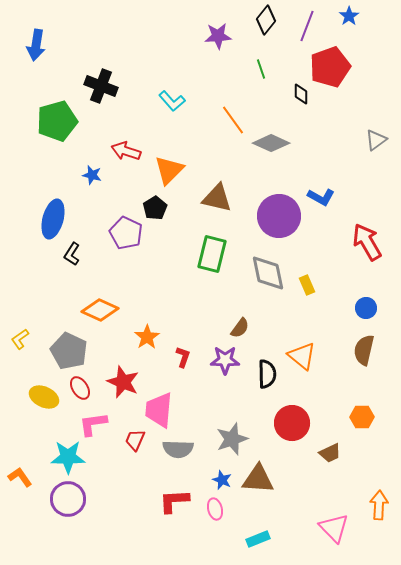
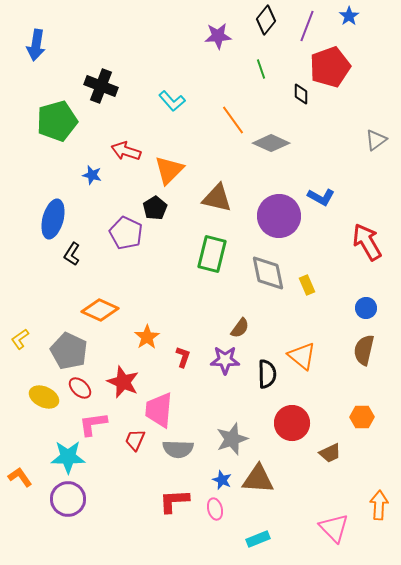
red ellipse at (80, 388): rotated 15 degrees counterclockwise
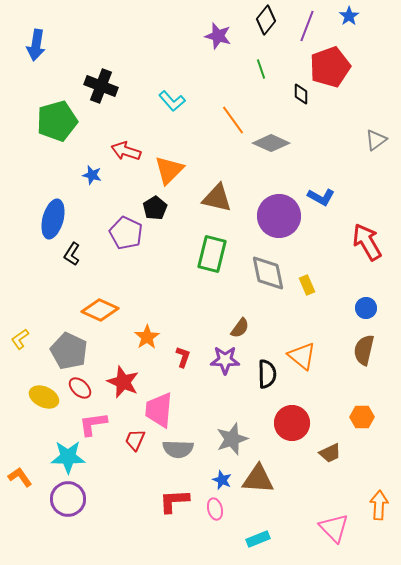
purple star at (218, 36): rotated 20 degrees clockwise
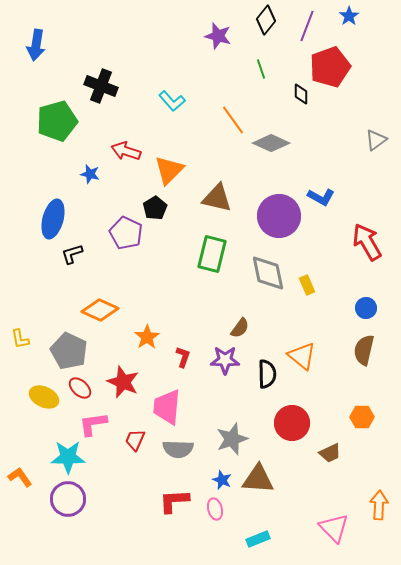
blue star at (92, 175): moved 2 px left, 1 px up
black L-shape at (72, 254): rotated 40 degrees clockwise
yellow L-shape at (20, 339): rotated 65 degrees counterclockwise
pink trapezoid at (159, 410): moved 8 px right, 3 px up
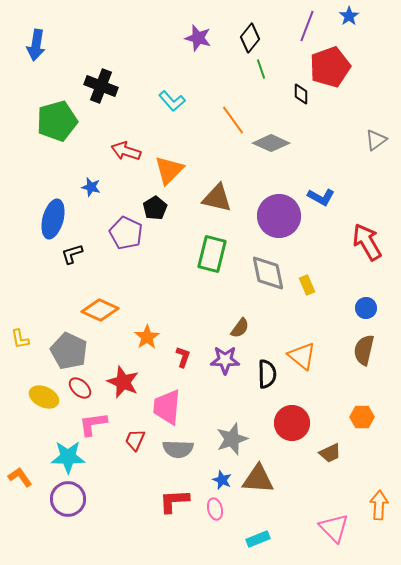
black diamond at (266, 20): moved 16 px left, 18 px down
purple star at (218, 36): moved 20 px left, 2 px down
blue star at (90, 174): moved 1 px right, 13 px down
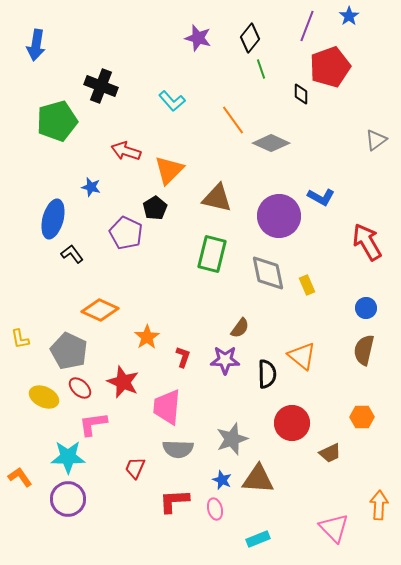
black L-shape at (72, 254): rotated 70 degrees clockwise
red trapezoid at (135, 440): moved 28 px down
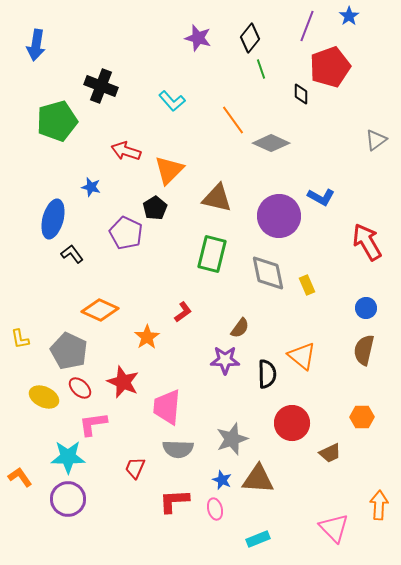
red L-shape at (183, 357): moved 45 px up; rotated 35 degrees clockwise
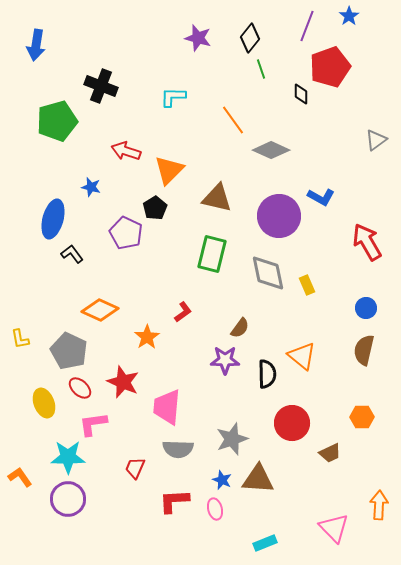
cyan L-shape at (172, 101): moved 1 px right, 4 px up; rotated 132 degrees clockwise
gray diamond at (271, 143): moved 7 px down
yellow ellipse at (44, 397): moved 6 px down; rotated 44 degrees clockwise
cyan rectangle at (258, 539): moved 7 px right, 4 px down
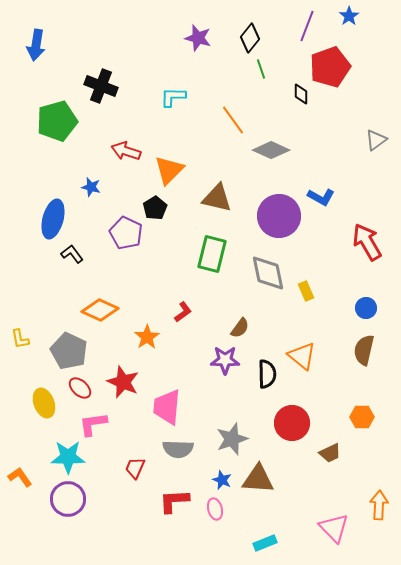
yellow rectangle at (307, 285): moved 1 px left, 6 px down
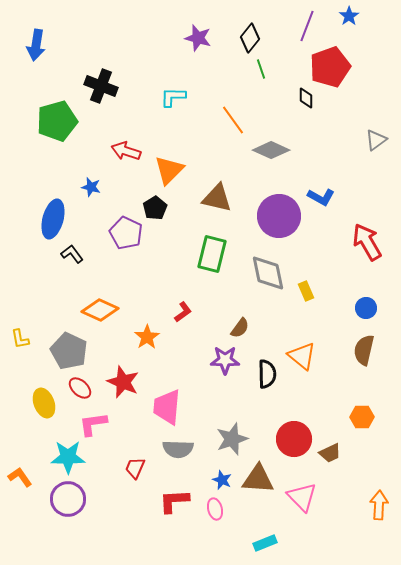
black diamond at (301, 94): moved 5 px right, 4 px down
red circle at (292, 423): moved 2 px right, 16 px down
pink triangle at (334, 528): moved 32 px left, 31 px up
